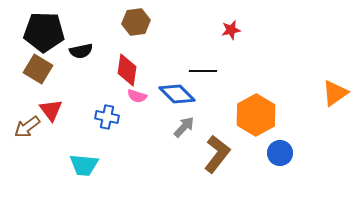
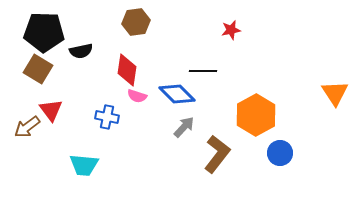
orange triangle: rotated 28 degrees counterclockwise
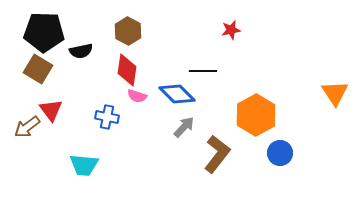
brown hexagon: moved 8 px left, 9 px down; rotated 24 degrees counterclockwise
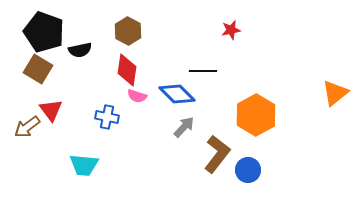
black pentagon: rotated 18 degrees clockwise
black semicircle: moved 1 px left, 1 px up
orange triangle: rotated 24 degrees clockwise
blue circle: moved 32 px left, 17 px down
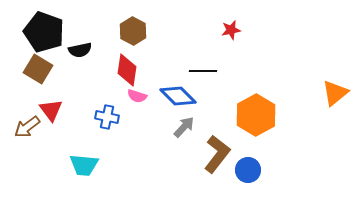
brown hexagon: moved 5 px right
blue diamond: moved 1 px right, 2 px down
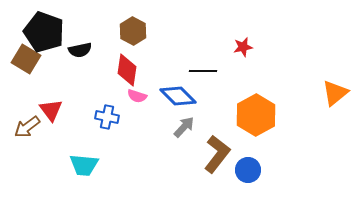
red star: moved 12 px right, 17 px down
brown square: moved 12 px left, 10 px up
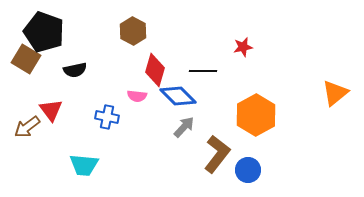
black semicircle: moved 5 px left, 20 px down
red diamond: moved 28 px right; rotated 8 degrees clockwise
pink semicircle: rotated 12 degrees counterclockwise
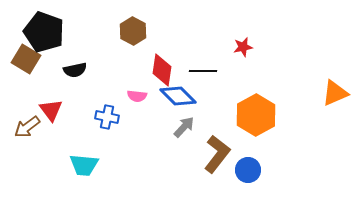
red diamond: moved 7 px right; rotated 8 degrees counterclockwise
orange triangle: rotated 16 degrees clockwise
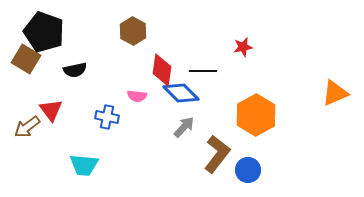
blue diamond: moved 3 px right, 3 px up
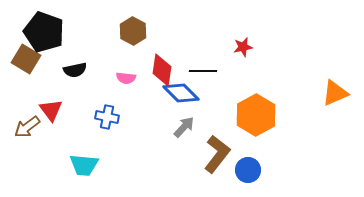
pink semicircle: moved 11 px left, 18 px up
